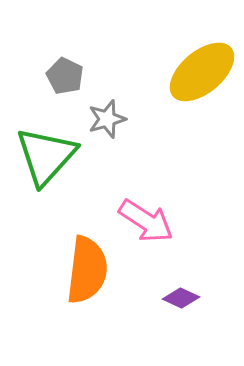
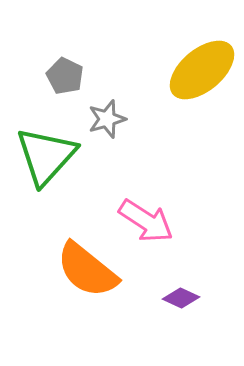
yellow ellipse: moved 2 px up
orange semicircle: rotated 122 degrees clockwise
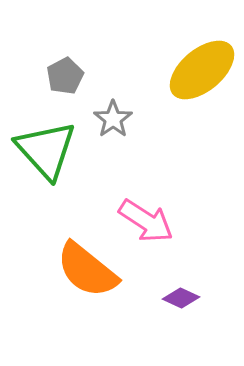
gray pentagon: rotated 18 degrees clockwise
gray star: moved 6 px right; rotated 18 degrees counterclockwise
green triangle: moved 6 px up; rotated 24 degrees counterclockwise
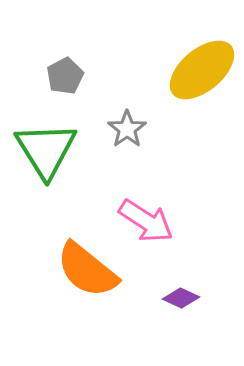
gray star: moved 14 px right, 10 px down
green triangle: rotated 10 degrees clockwise
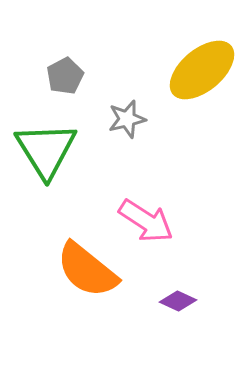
gray star: moved 10 px up; rotated 21 degrees clockwise
purple diamond: moved 3 px left, 3 px down
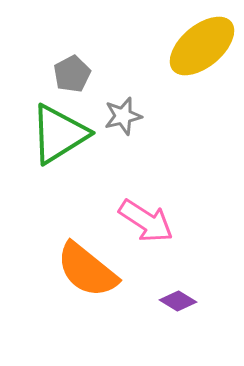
yellow ellipse: moved 24 px up
gray pentagon: moved 7 px right, 2 px up
gray star: moved 4 px left, 3 px up
green triangle: moved 13 px right, 16 px up; rotated 30 degrees clockwise
purple diamond: rotated 6 degrees clockwise
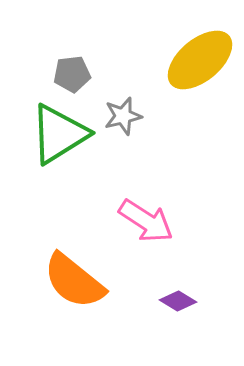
yellow ellipse: moved 2 px left, 14 px down
gray pentagon: rotated 21 degrees clockwise
orange semicircle: moved 13 px left, 11 px down
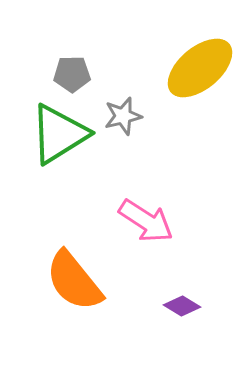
yellow ellipse: moved 8 px down
gray pentagon: rotated 6 degrees clockwise
orange semicircle: rotated 12 degrees clockwise
purple diamond: moved 4 px right, 5 px down
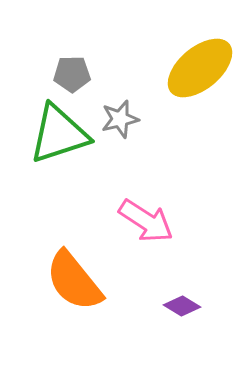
gray star: moved 3 px left, 3 px down
green triangle: rotated 14 degrees clockwise
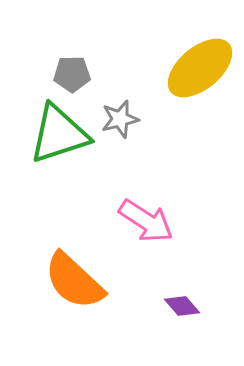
orange semicircle: rotated 8 degrees counterclockwise
purple diamond: rotated 18 degrees clockwise
